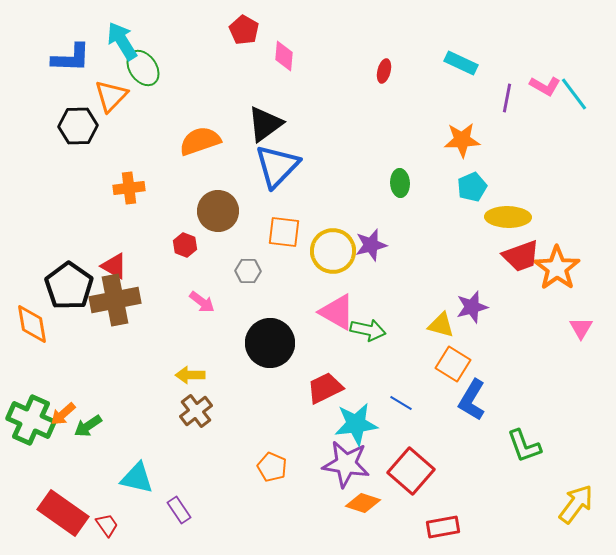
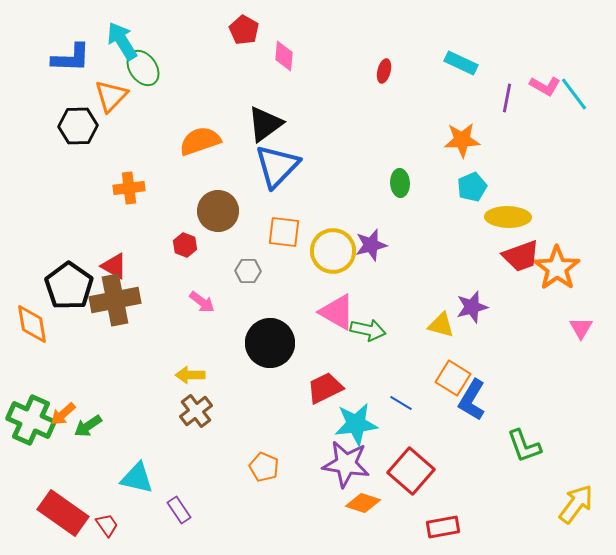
orange square at (453, 364): moved 14 px down
orange pentagon at (272, 467): moved 8 px left
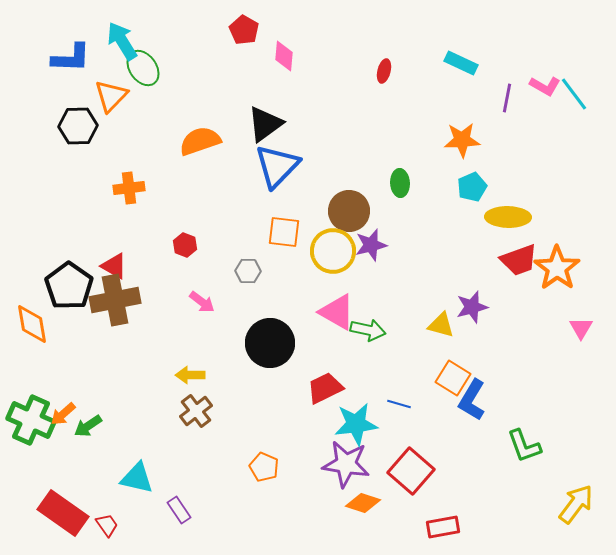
brown circle at (218, 211): moved 131 px right
red trapezoid at (521, 256): moved 2 px left, 4 px down
blue line at (401, 403): moved 2 px left, 1 px down; rotated 15 degrees counterclockwise
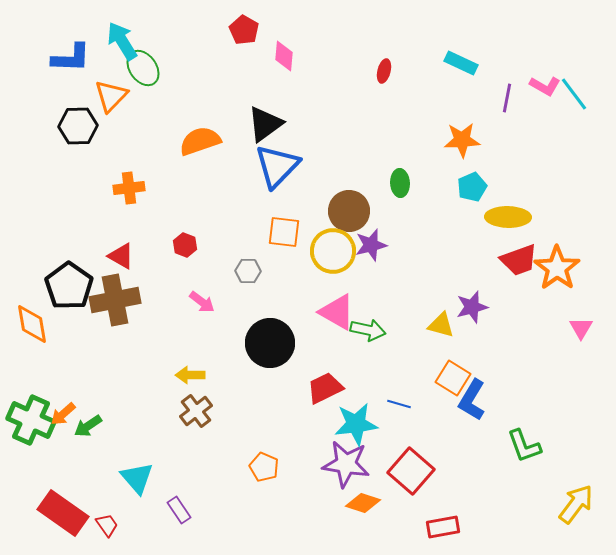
red triangle at (114, 266): moved 7 px right, 10 px up
cyan triangle at (137, 478): rotated 36 degrees clockwise
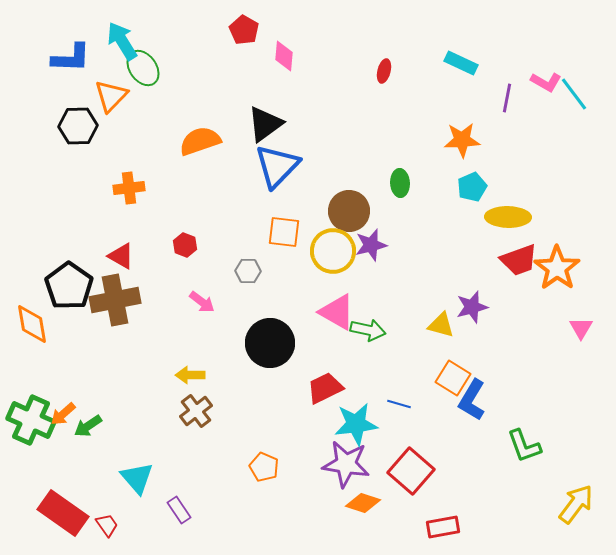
pink L-shape at (545, 86): moved 1 px right, 4 px up
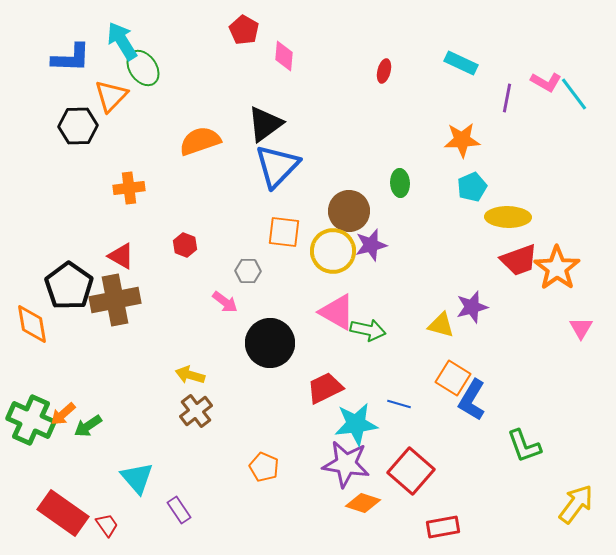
pink arrow at (202, 302): moved 23 px right
yellow arrow at (190, 375): rotated 16 degrees clockwise
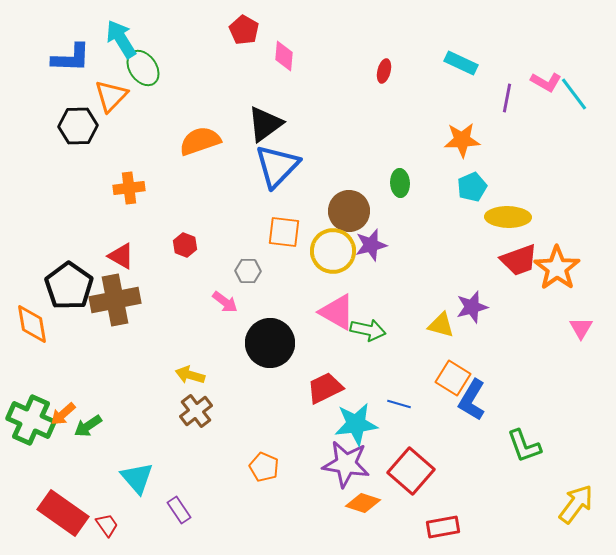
cyan arrow at (122, 41): moved 1 px left, 2 px up
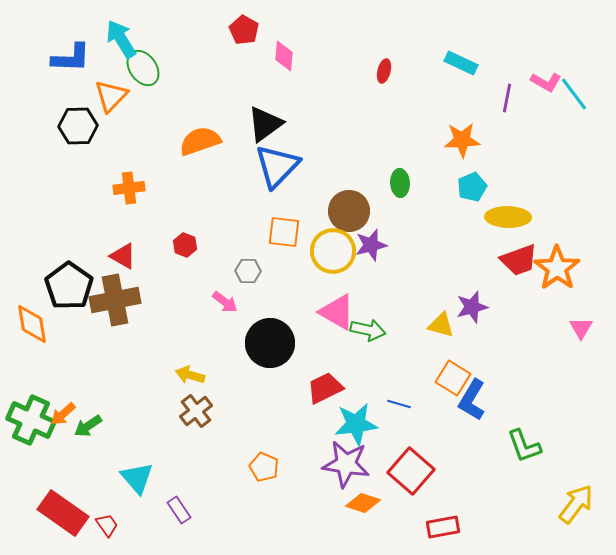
red triangle at (121, 256): moved 2 px right
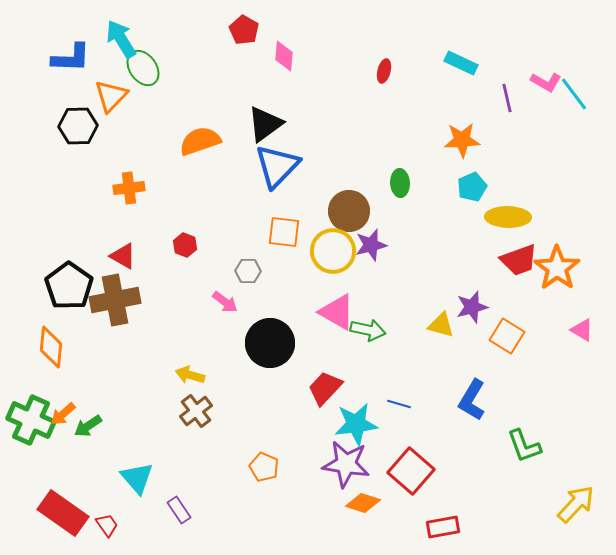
purple line at (507, 98): rotated 24 degrees counterclockwise
orange diamond at (32, 324): moved 19 px right, 23 px down; rotated 15 degrees clockwise
pink triangle at (581, 328): moved 1 px right, 2 px down; rotated 30 degrees counterclockwise
orange square at (453, 378): moved 54 px right, 42 px up
red trapezoid at (325, 388): rotated 21 degrees counterclockwise
yellow arrow at (576, 504): rotated 6 degrees clockwise
